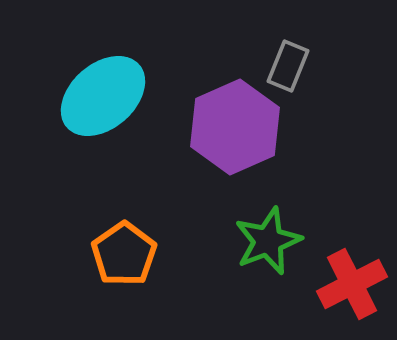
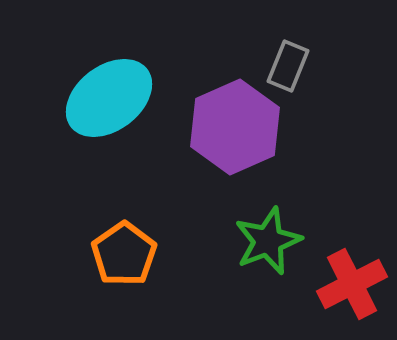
cyan ellipse: moved 6 px right, 2 px down; rotated 4 degrees clockwise
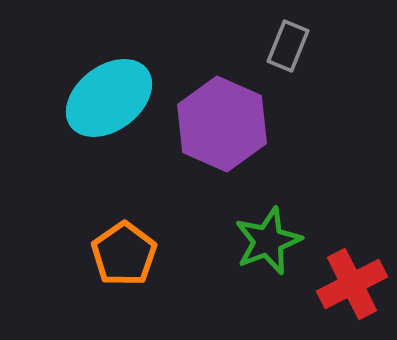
gray rectangle: moved 20 px up
purple hexagon: moved 13 px left, 3 px up; rotated 12 degrees counterclockwise
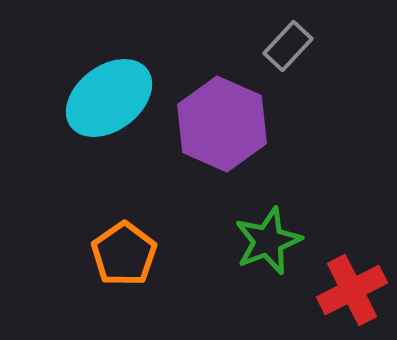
gray rectangle: rotated 21 degrees clockwise
red cross: moved 6 px down
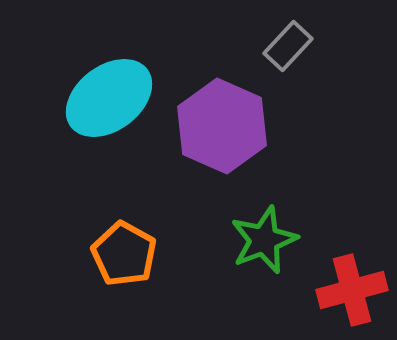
purple hexagon: moved 2 px down
green star: moved 4 px left, 1 px up
orange pentagon: rotated 8 degrees counterclockwise
red cross: rotated 12 degrees clockwise
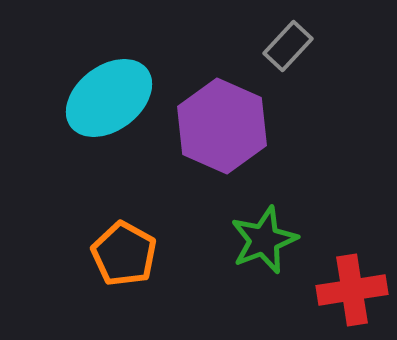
red cross: rotated 6 degrees clockwise
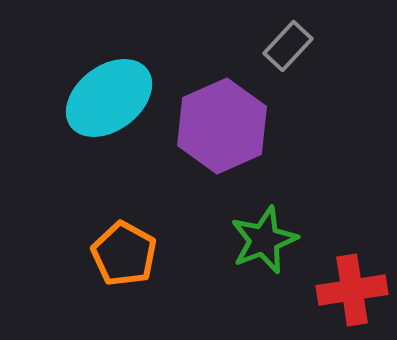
purple hexagon: rotated 12 degrees clockwise
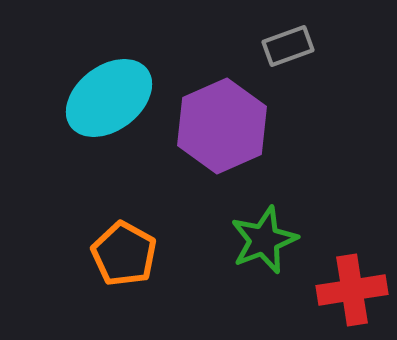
gray rectangle: rotated 27 degrees clockwise
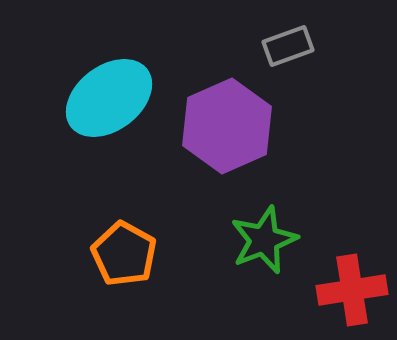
purple hexagon: moved 5 px right
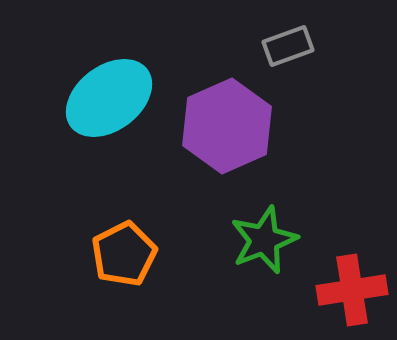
orange pentagon: rotated 16 degrees clockwise
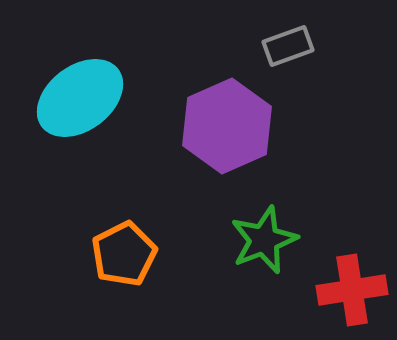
cyan ellipse: moved 29 px left
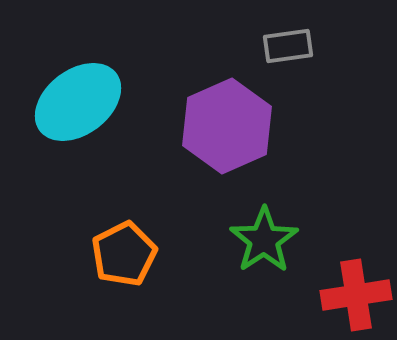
gray rectangle: rotated 12 degrees clockwise
cyan ellipse: moved 2 px left, 4 px down
green star: rotated 12 degrees counterclockwise
red cross: moved 4 px right, 5 px down
